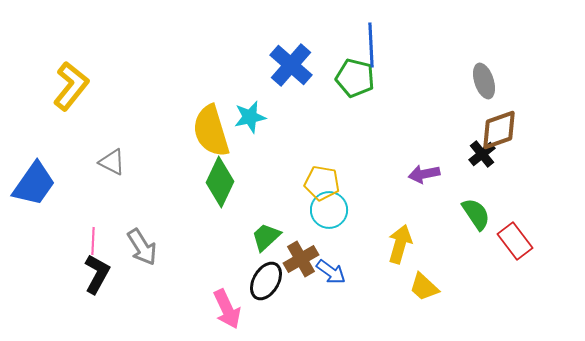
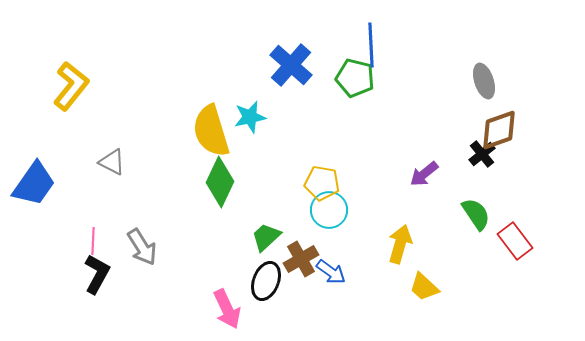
purple arrow: rotated 28 degrees counterclockwise
black ellipse: rotated 9 degrees counterclockwise
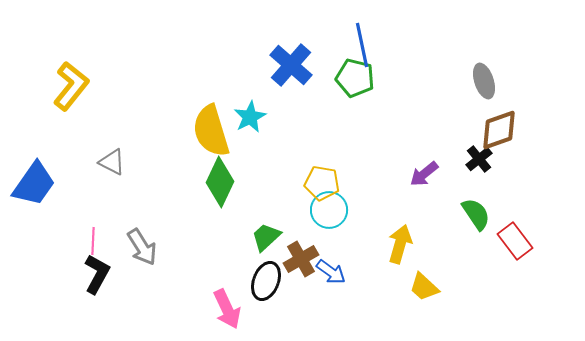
blue line: moved 9 px left; rotated 9 degrees counterclockwise
cyan star: rotated 16 degrees counterclockwise
black cross: moved 3 px left, 5 px down
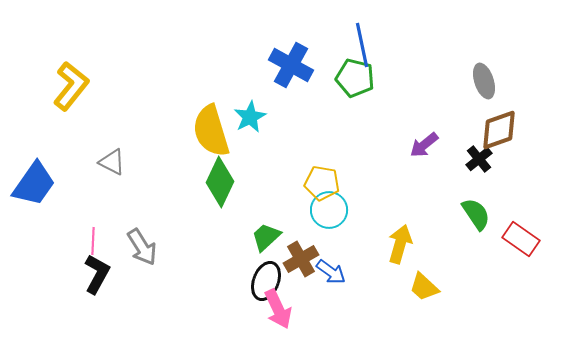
blue cross: rotated 12 degrees counterclockwise
purple arrow: moved 29 px up
red rectangle: moved 6 px right, 2 px up; rotated 18 degrees counterclockwise
pink arrow: moved 51 px right
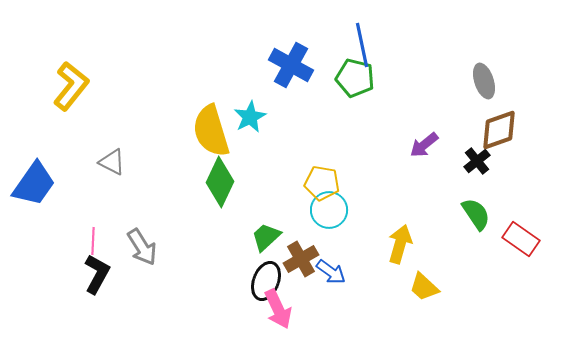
black cross: moved 2 px left, 2 px down
